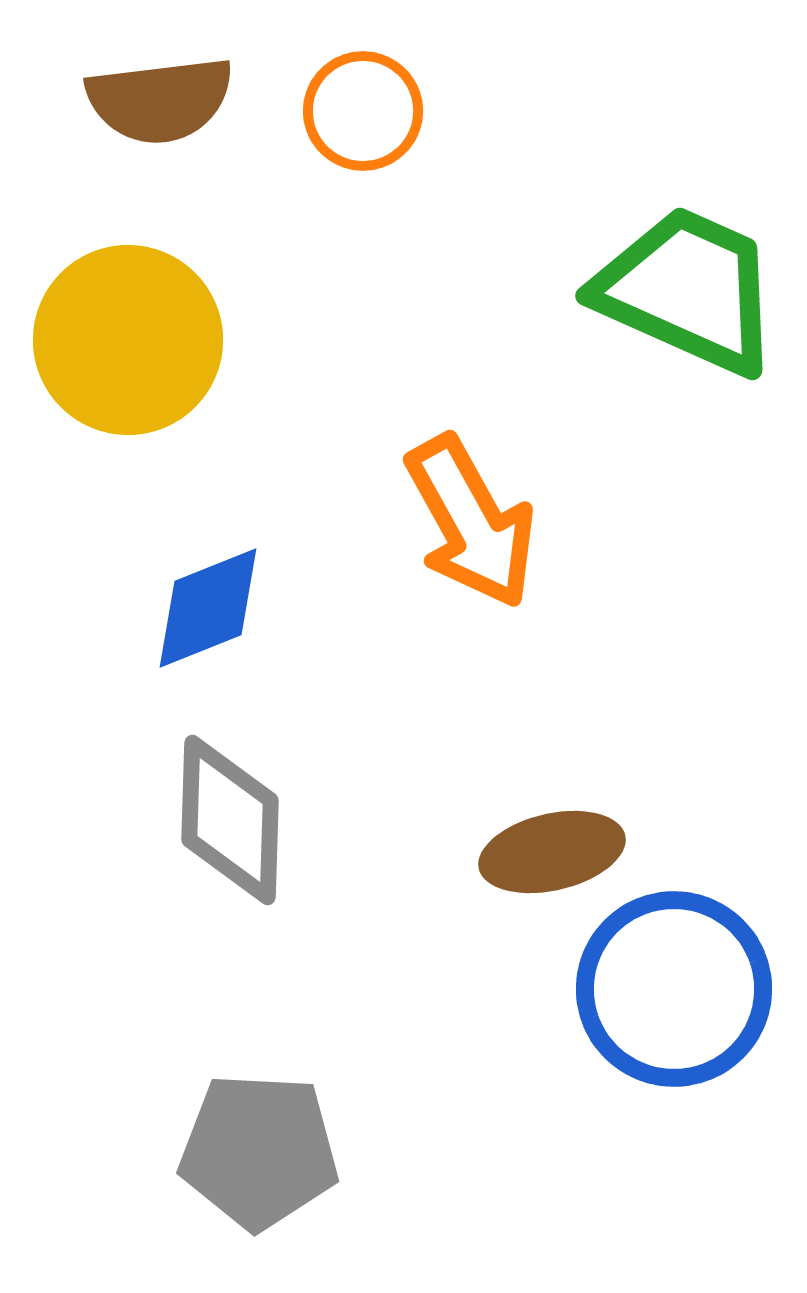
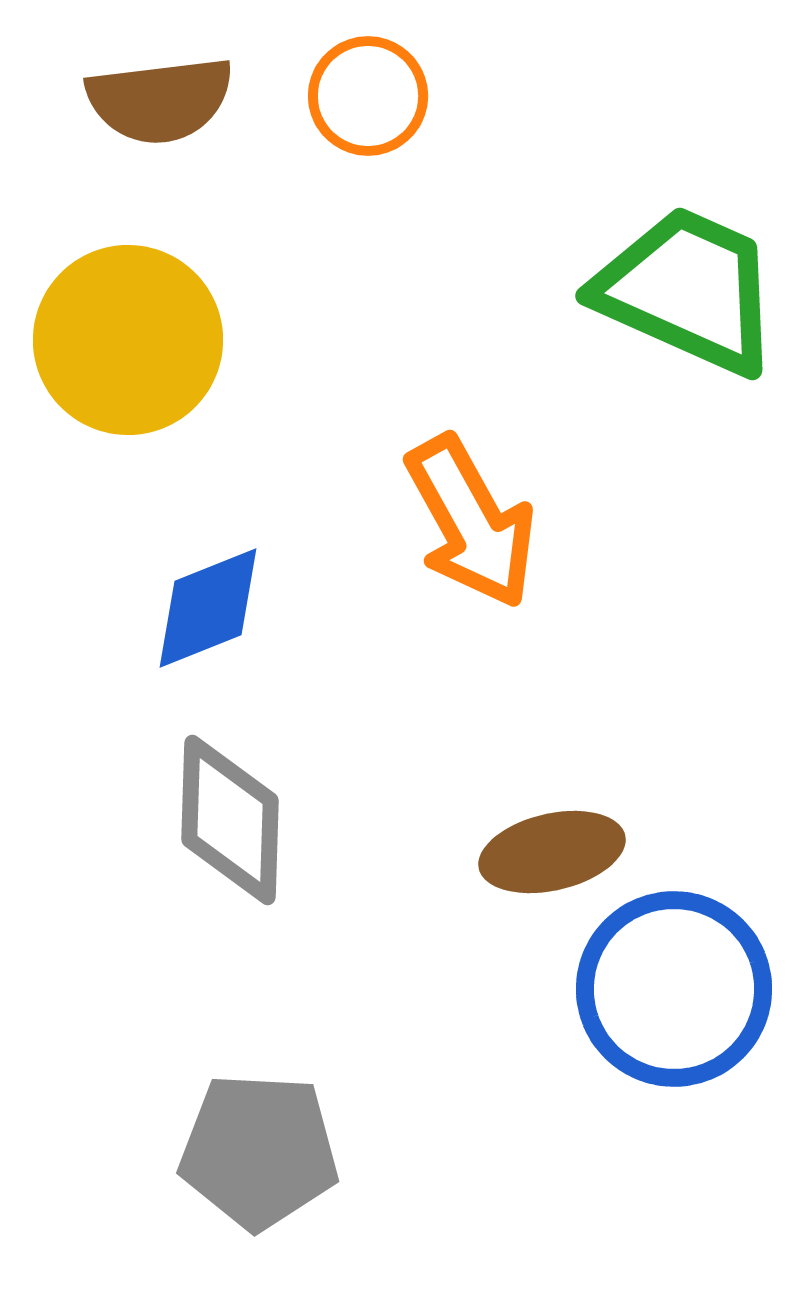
orange circle: moved 5 px right, 15 px up
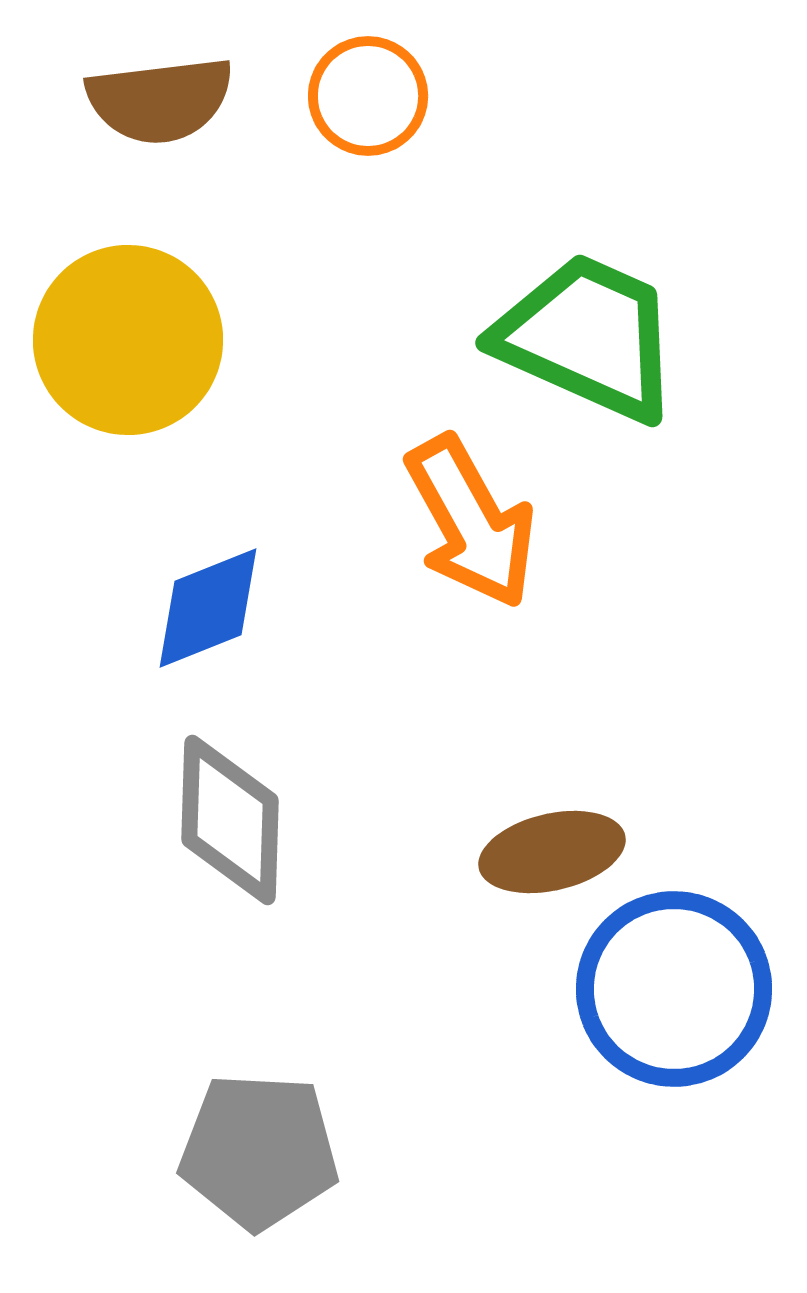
green trapezoid: moved 100 px left, 47 px down
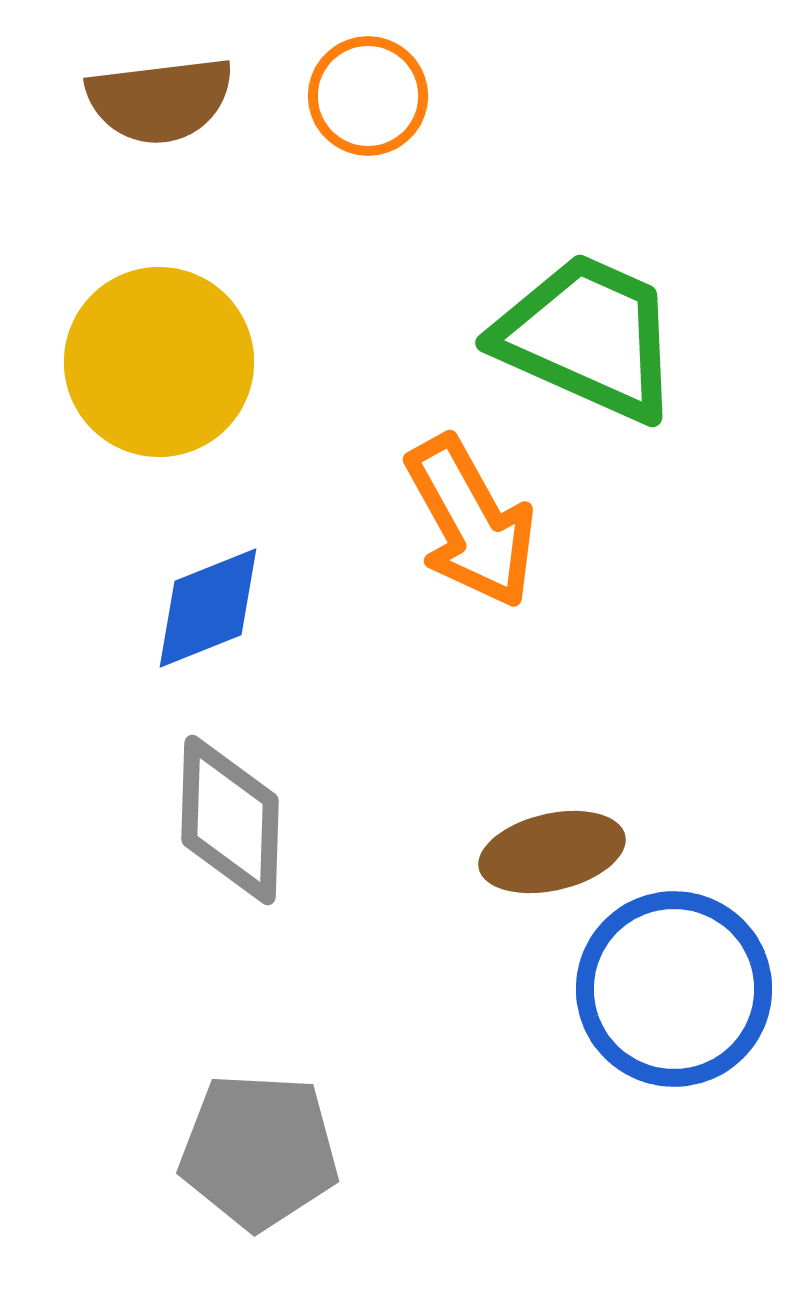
yellow circle: moved 31 px right, 22 px down
